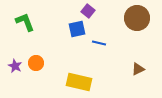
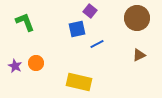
purple square: moved 2 px right
blue line: moved 2 px left, 1 px down; rotated 40 degrees counterclockwise
brown triangle: moved 1 px right, 14 px up
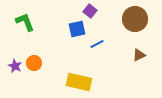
brown circle: moved 2 px left, 1 px down
orange circle: moved 2 px left
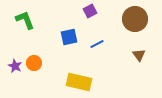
purple square: rotated 24 degrees clockwise
green L-shape: moved 2 px up
blue square: moved 8 px left, 8 px down
brown triangle: rotated 40 degrees counterclockwise
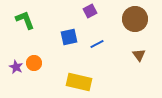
purple star: moved 1 px right, 1 px down
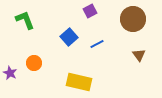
brown circle: moved 2 px left
blue square: rotated 30 degrees counterclockwise
purple star: moved 6 px left, 6 px down
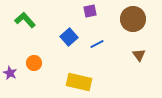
purple square: rotated 16 degrees clockwise
green L-shape: rotated 20 degrees counterclockwise
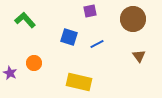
blue square: rotated 30 degrees counterclockwise
brown triangle: moved 1 px down
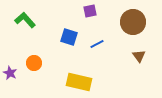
brown circle: moved 3 px down
